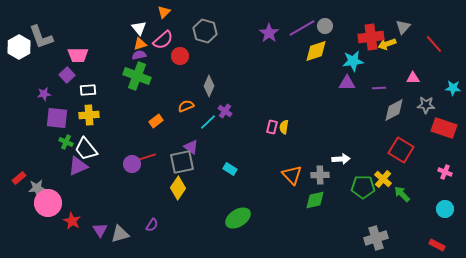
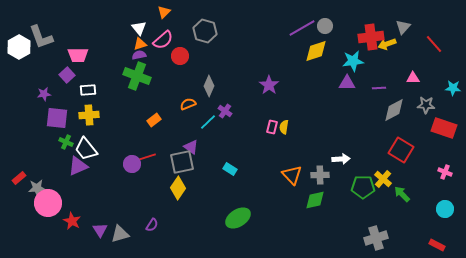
purple star at (269, 33): moved 52 px down
orange semicircle at (186, 106): moved 2 px right, 2 px up
orange rectangle at (156, 121): moved 2 px left, 1 px up
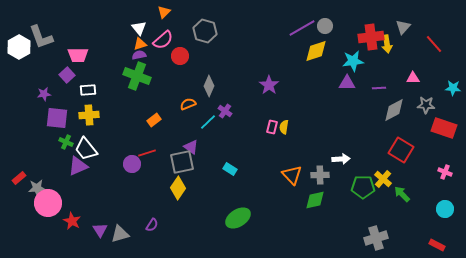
yellow arrow at (387, 44): rotated 78 degrees counterclockwise
red line at (147, 157): moved 4 px up
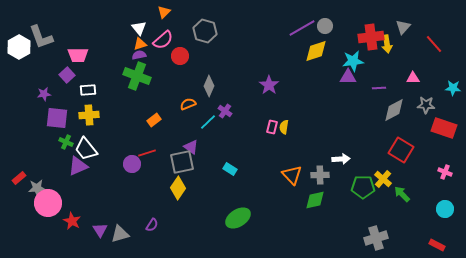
purple triangle at (347, 83): moved 1 px right, 6 px up
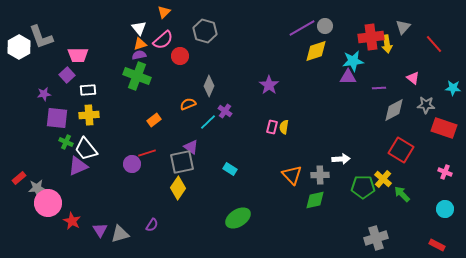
pink triangle at (413, 78): rotated 40 degrees clockwise
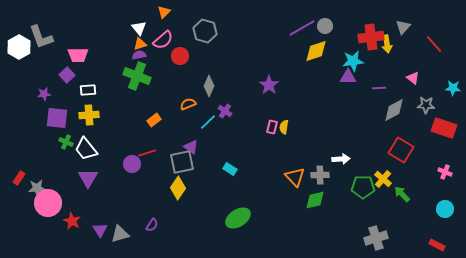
purple triangle at (78, 166): moved 10 px right, 12 px down; rotated 35 degrees counterclockwise
orange triangle at (292, 175): moved 3 px right, 2 px down
red rectangle at (19, 178): rotated 16 degrees counterclockwise
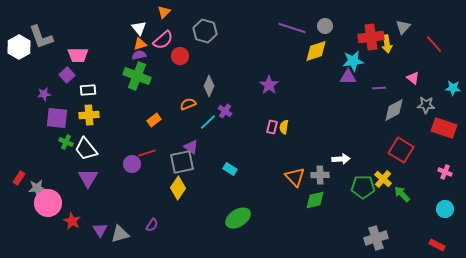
purple line at (302, 28): moved 10 px left; rotated 48 degrees clockwise
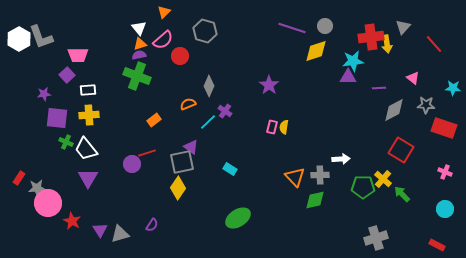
white hexagon at (19, 47): moved 8 px up
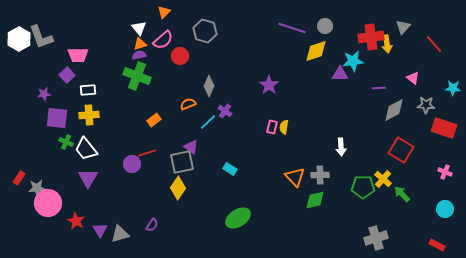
purple triangle at (348, 77): moved 8 px left, 3 px up
white arrow at (341, 159): moved 12 px up; rotated 90 degrees clockwise
red star at (72, 221): moved 4 px right
